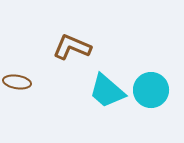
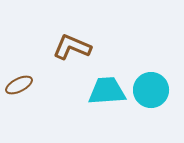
brown ellipse: moved 2 px right, 3 px down; rotated 36 degrees counterclockwise
cyan trapezoid: rotated 135 degrees clockwise
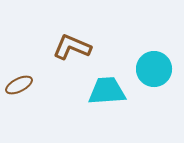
cyan circle: moved 3 px right, 21 px up
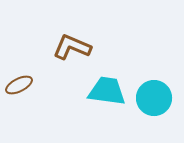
cyan circle: moved 29 px down
cyan trapezoid: rotated 12 degrees clockwise
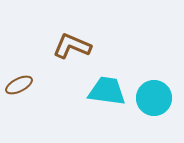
brown L-shape: moved 1 px up
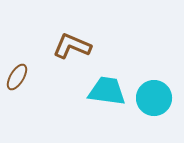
brown ellipse: moved 2 px left, 8 px up; rotated 32 degrees counterclockwise
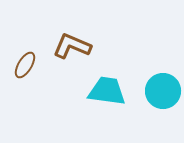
brown ellipse: moved 8 px right, 12 px up
cyan circle: moved 9 px right, 7 px up
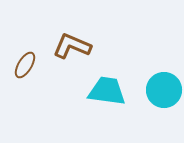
cyan circle: moved 1 px right, 1 px up
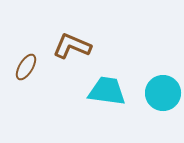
brown ellipse: moved 1 px right, 2 px down
cyan circle: moved 1 px left, 3 px down
